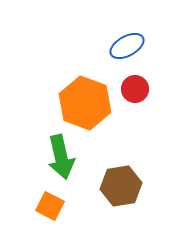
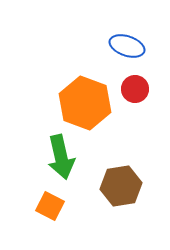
blue ellipse: rotated 48 degrees clockwise
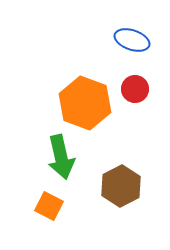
blue ellipse: moved 5 px right, 6 px up
brown hexagon: rotated 18 degrees counterclockwise
orange square: moved 1 px left
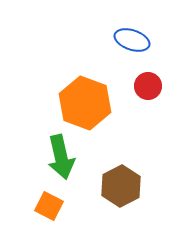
red circle: moved 13 px right, 3 px up
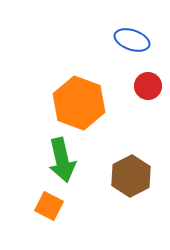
orange hexagon: moved 6 px left
green arrow: moved 1 px right, 3 px down
brown hexagon: moved 10 px right, 10 px up
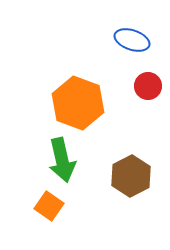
orange hexagon: moved 1 px left
orange square: rotated 8 degrees clockwise
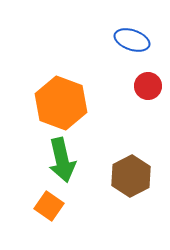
orange hexagon: moved 17 px left
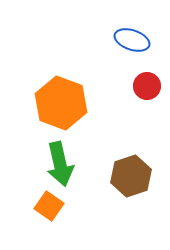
red circle: moved 1 px left
green arrow: moved 2 px left, 4 px down
brown hexagon: rotated 9 degrees clockwise
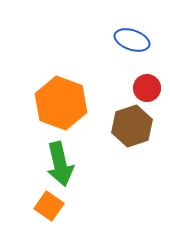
red circle: moved 2 px down
brown hexagon: moved 1 px right, 50 px up
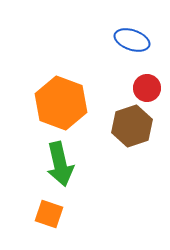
orange square: moved 8 px down; rotated 16 degrees counterclockwise
